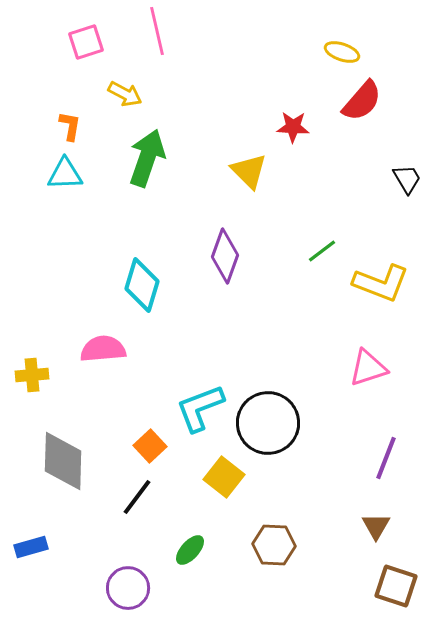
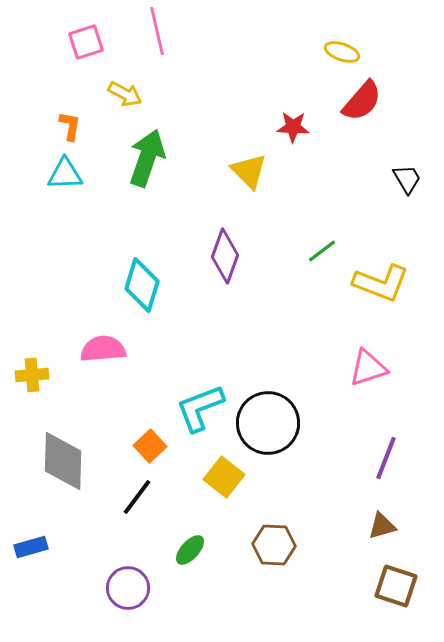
brown triangle: moved 6 px right; rotated 44 degrees clockwise
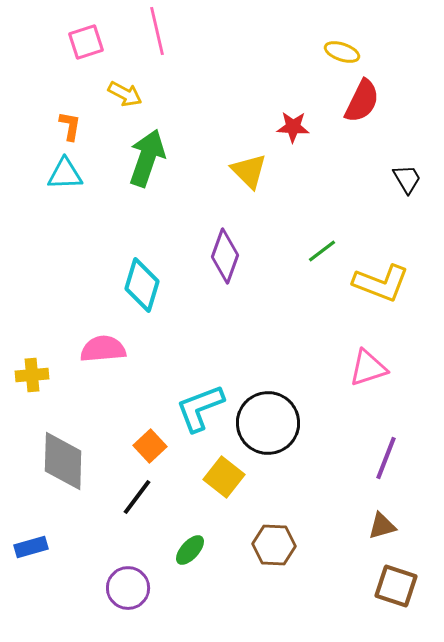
red semicircle: rotated 15 degrees counterclockwise
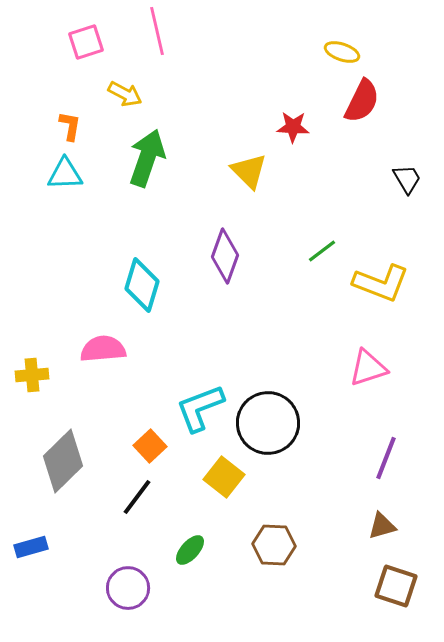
gray diamond: rotated 44 degrees clockwise
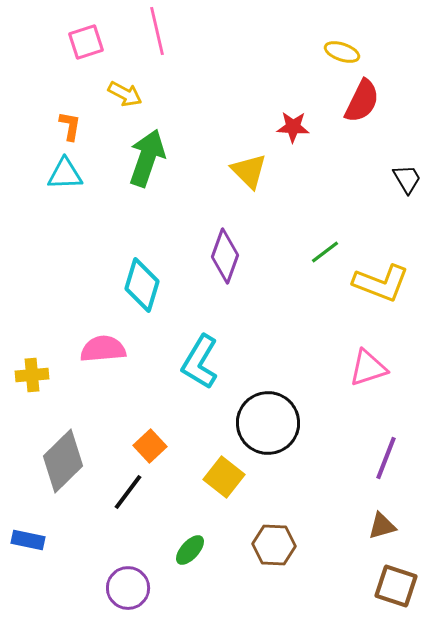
green line: moved 3 px right, 1 px down
cyan L-shape: moved 46 px up; rotated 38 degrees counterclockwise
black line: moved 9 px left, 5 px up
blue rectangle: moved 3 px left, 7 px up; rotated 28 degrees clockwise
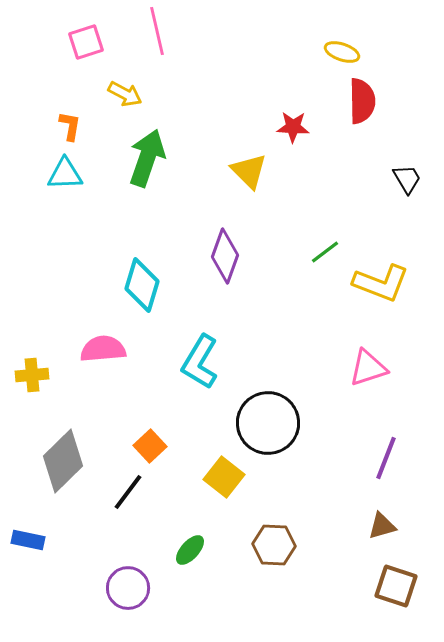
red semicircle: rotated 27 degrees counterclockwise
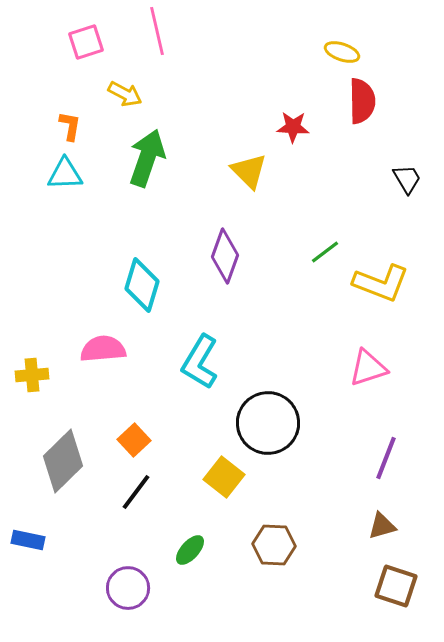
orange square: moved 16 px left, 6 px up
black line: moved 8 px right
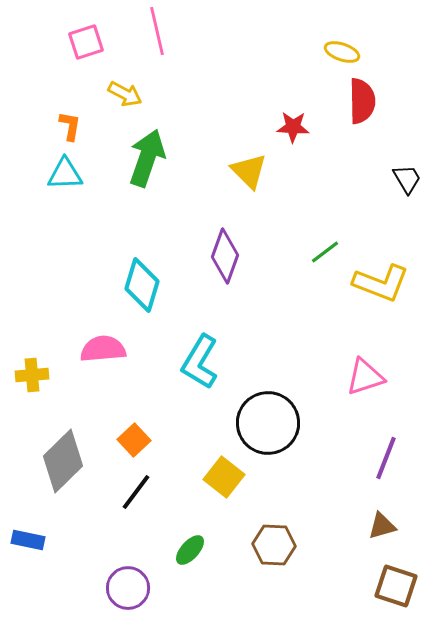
pink triangle: moved 3 px left, 9 px down
